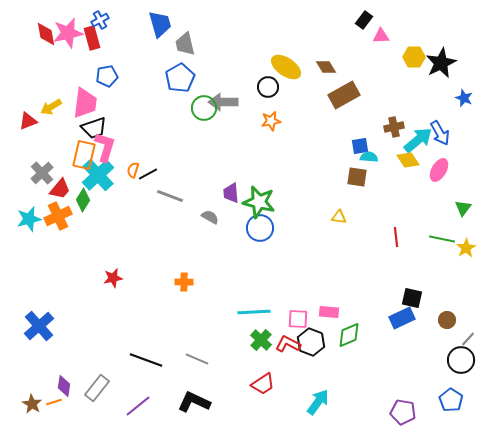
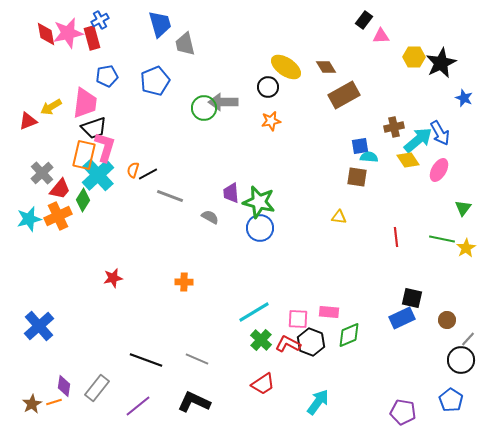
blue pentagon at (180, 78): moved 25 px left, 3 px down; rotated 8 degrees clockwise
cyan line at (254, 312): rotated 28 degrees counterclockwise
brown star at (32, 404): rotated 12 degrees clockwise
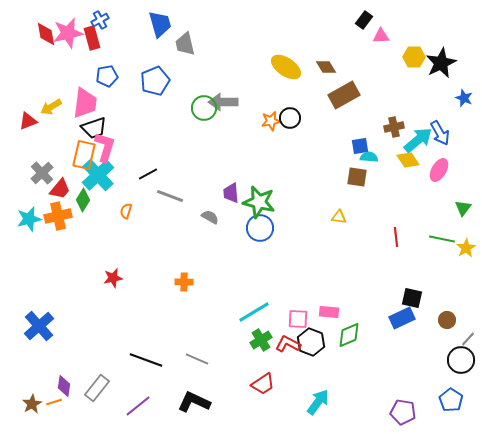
black circle at (268, 87): moved 22 px right, 31 px down
orange semicircle at (133, 170): moved 7 px left, 41 px down
orange cross at (58, 216): rotated 12 degrees clockwise
green cross at (261, 340): rotated 15 degrees clockwise
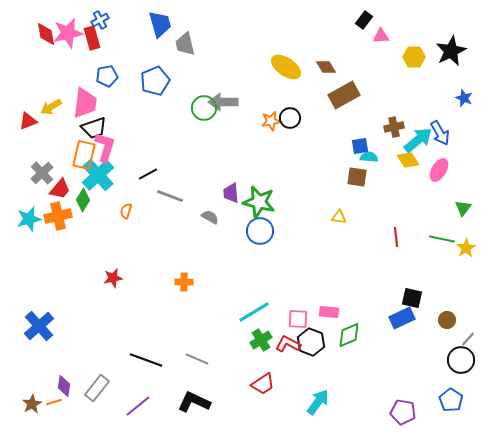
black star at (441, 63): moved 10 px right, 12 px up
blue circle at (260, 228): moved 3 px down
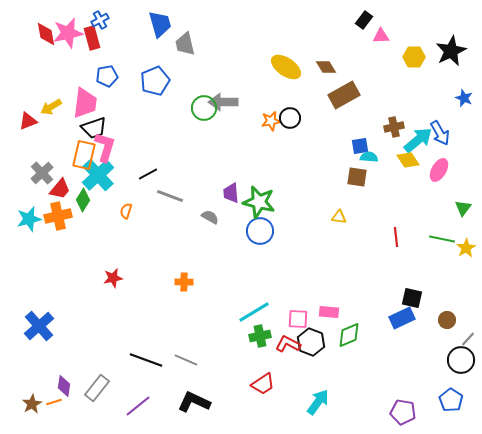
green cross at (261, 340): moved 1 px left, 4 px up; rotated 20 degrees clockwise
gray line at (197, 359): moved 11 px left, 1 px down
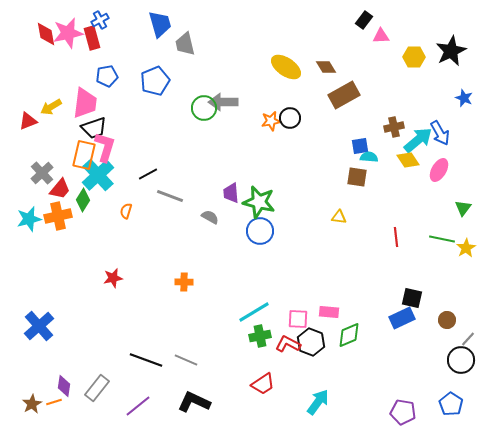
blue pentagon at (451, 400): moved 4 px down
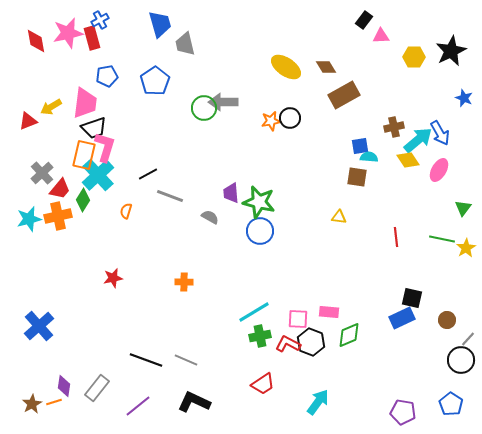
red diamond at (46, 34): moved 10 px left, 7 px down
blue pentagon at (155, 81): rotated 12 degrees counterclockwise
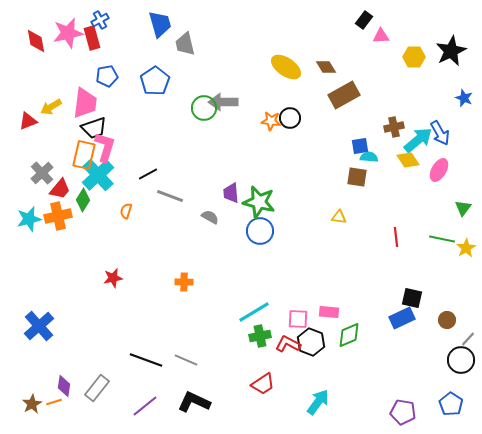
orange star at (271, 121): rotated 18 degrees clockwise
purple line at (138, 406): moved 7 px right
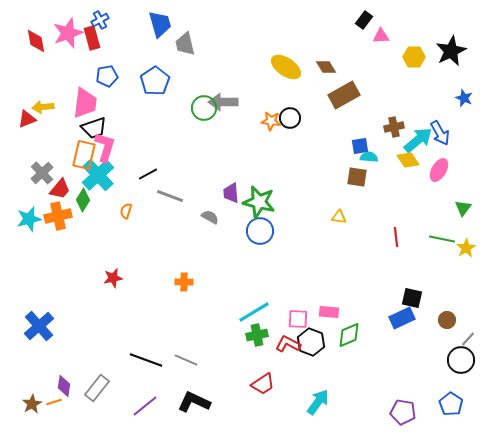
pink star at (68, 33): rotated 8 degrees counterclockwise
yellow arrow at (51, 107): moved 8 px left; rotated 25 degrees clockwise
red triangle at (28, 121): moved 1 px left, 2 px up
green cross at (260, 336): moved 3 px left, 1 px up
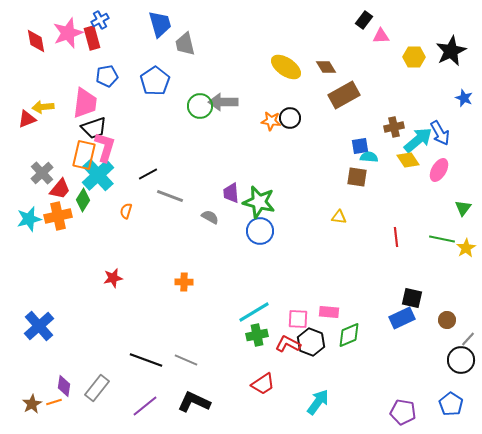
green circle at (204, 108): moved 4 px left, 2 px up
